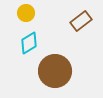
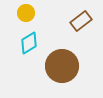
brown circle: moved 7 px right, 5 px up
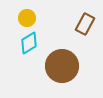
yellow circle: moved 1 px right, 5 px down
brown rectangle: moved 4 px right, 3 px down; rotated 25 degrees counterclockwise
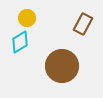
brown rectangle: moved 2 px left
cyan diamond: moved 9 px left, 1 px up
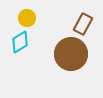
brown circle: moved 9 px right, 12 px up
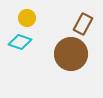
cyan diamond: rotated 50 degrees clockwise
